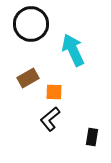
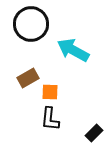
cyan arrow: rotated 36 degrees counterclockwise
orange square: moved 4 px left
black L-shape: rotated 45 degrees counterclockwise
black rectangle: moved 2 px right, 4 px up; rotated 36 degrees clockwise
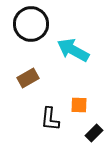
orange square: moved 29 px right, 13 px down
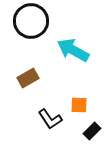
black circle: moved 3 px up
black L-shape: rotated 40 degrees counterclockwise
black rectangle: moved 2 px left, 2 px up
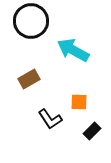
brown rectangle: moved 1 px right, 1 px down
orange square: moved 3 px up
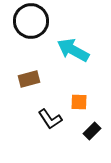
brown rectangle: rotated 15 degrees clockwise
